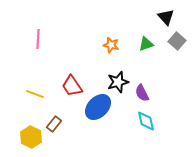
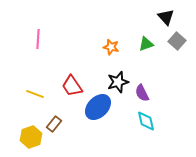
orange star: moved 2 px down
yellow hexagon: rotated 15 degrees clockwise
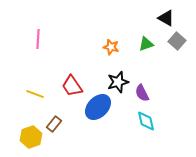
black triangle: moved 1 px down; rotated 18 degrees counterclockwise
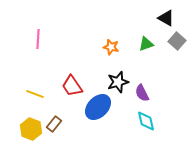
yellow hexagon: moved 8 px up; rotated 20 degrees counterclockwise
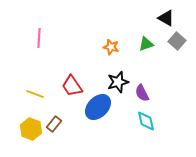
pink line: moved 1 px right, 1 px up
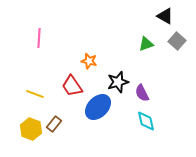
black triangle: moved 1 px left, 2 px up
orange star: moved 22 px left, 14 px down
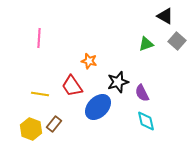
yellow line: moved 5 px right; rotated 12 degrees counterclockwise
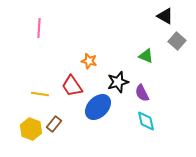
pink line: moved 10 px up
green triangle: moved 12 px down; rotated 42 degrees clockwise
